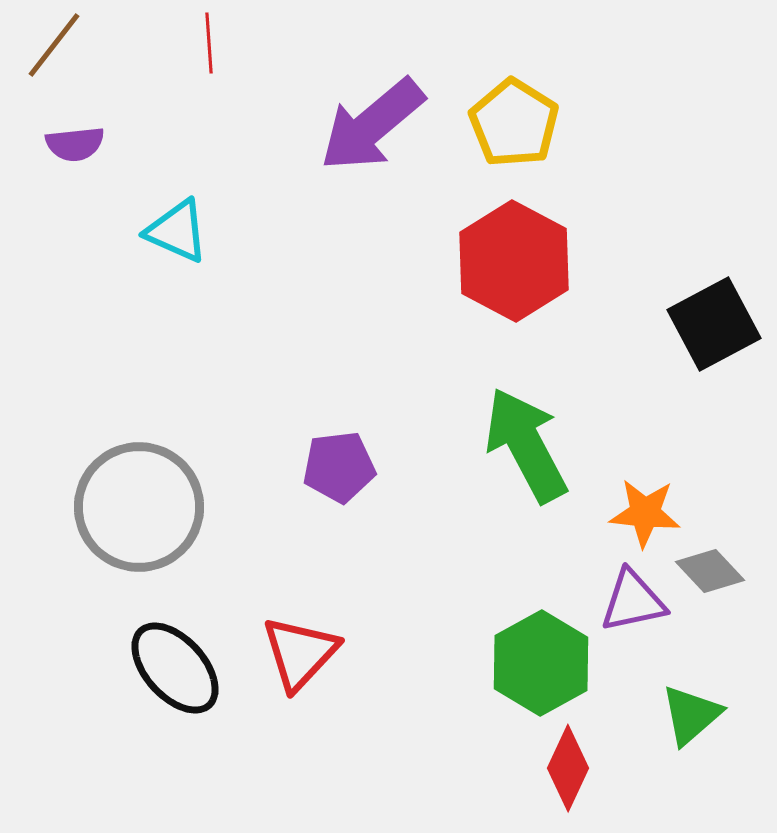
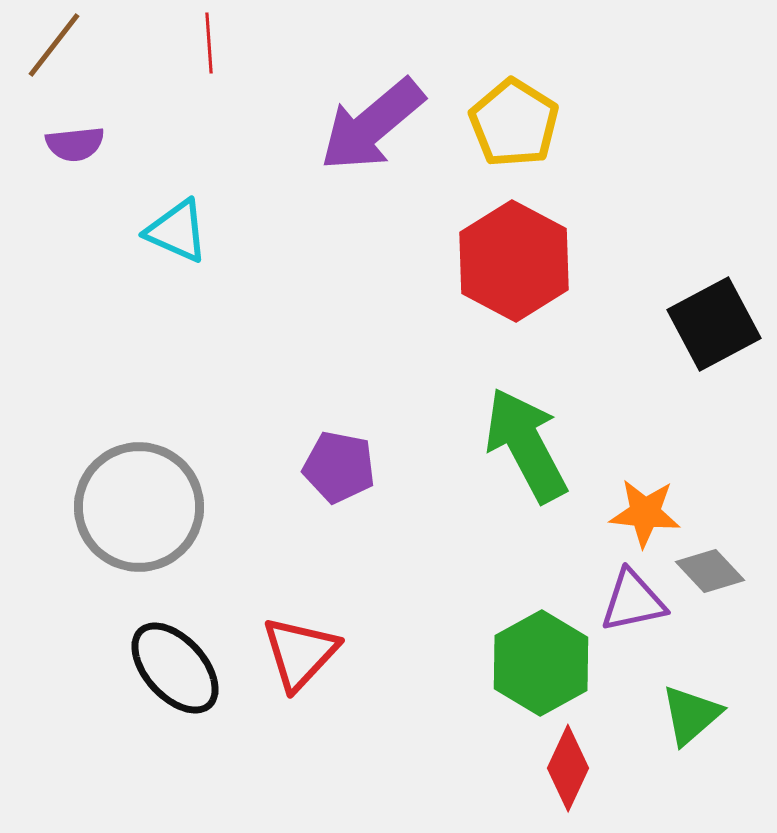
purple pentagon: rotated 18 degrees clockwise
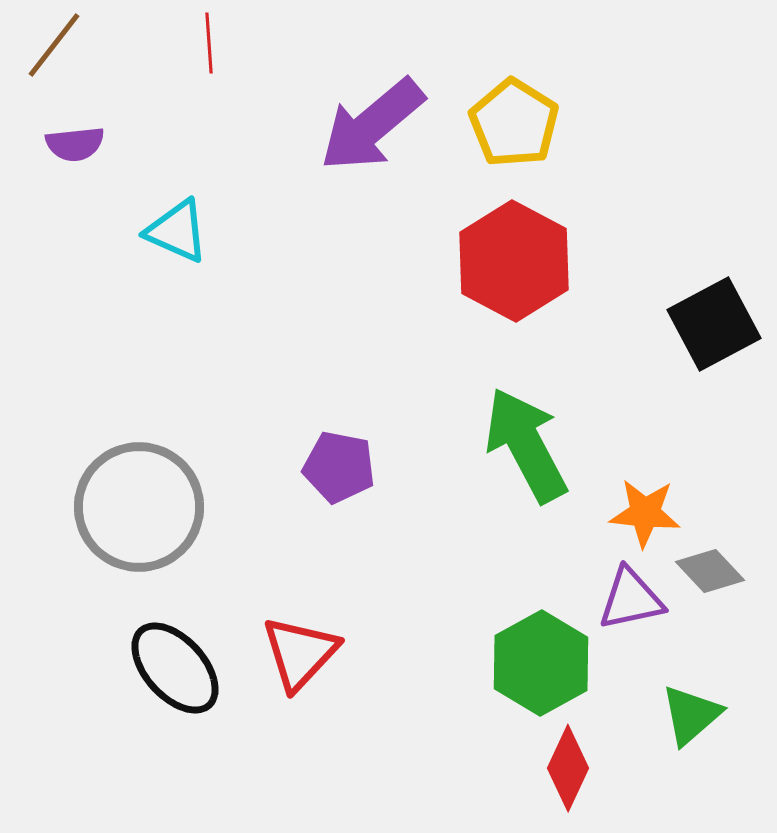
purple triangle: moved 2 px left, 2 px up
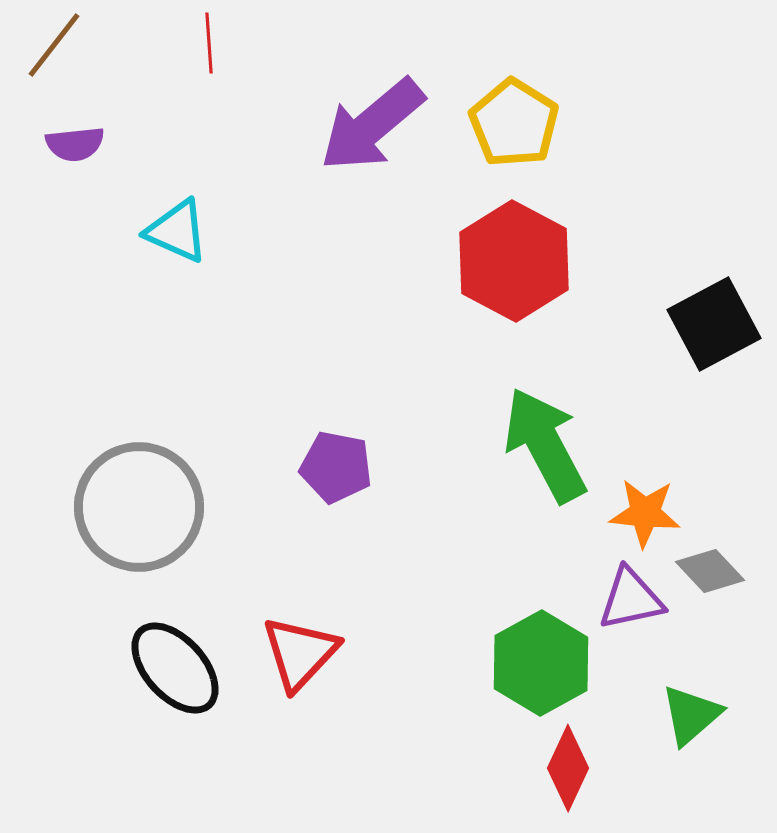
green arrow: moved 19 px right
purple pentagon: moved 3 px left
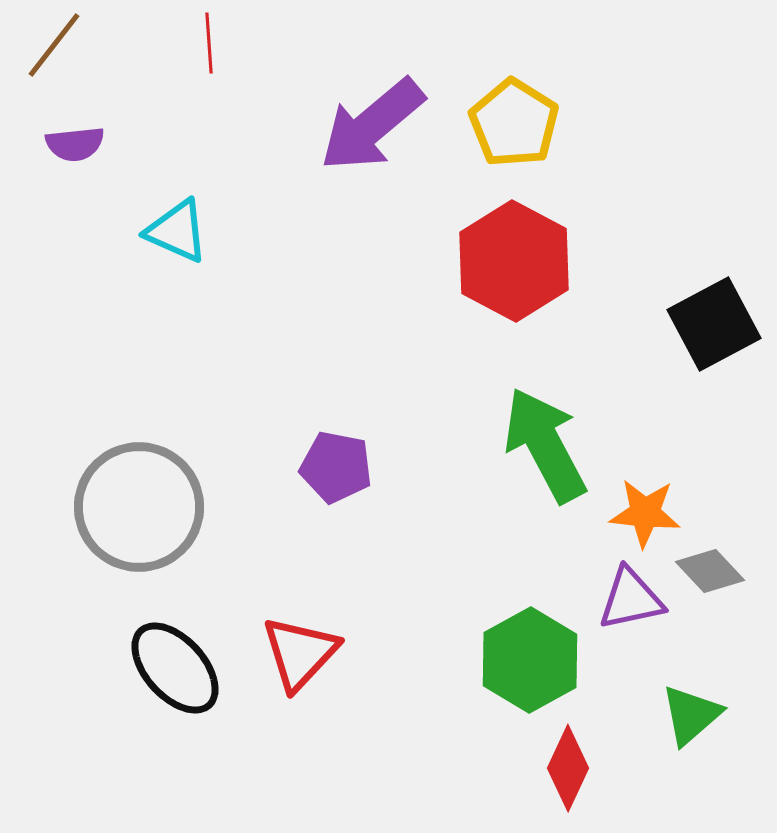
green hexagon: moved 11 px left, 3 px up
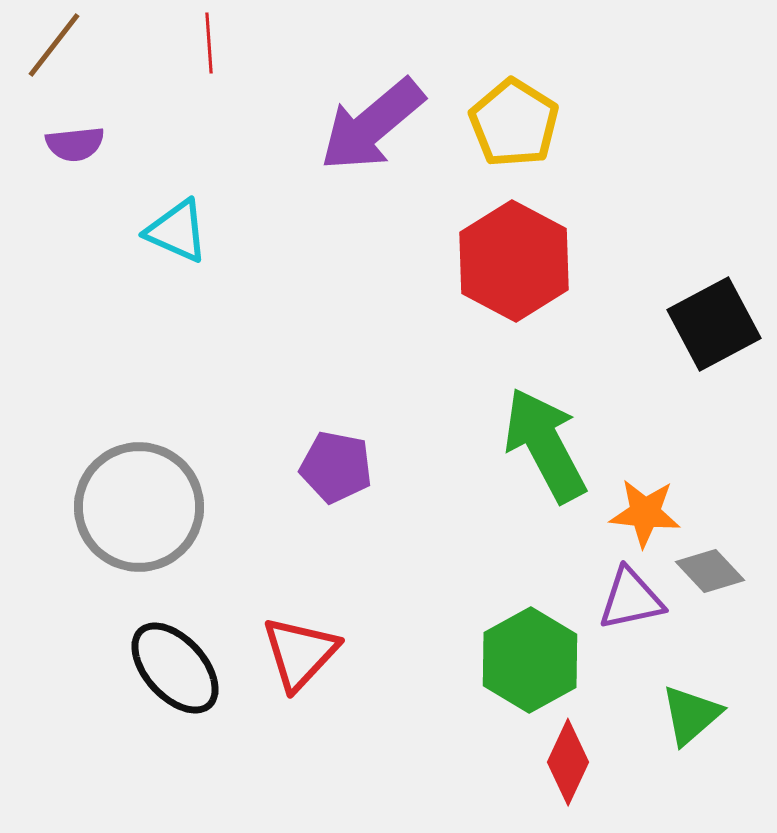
red diamond: moved 6 px up
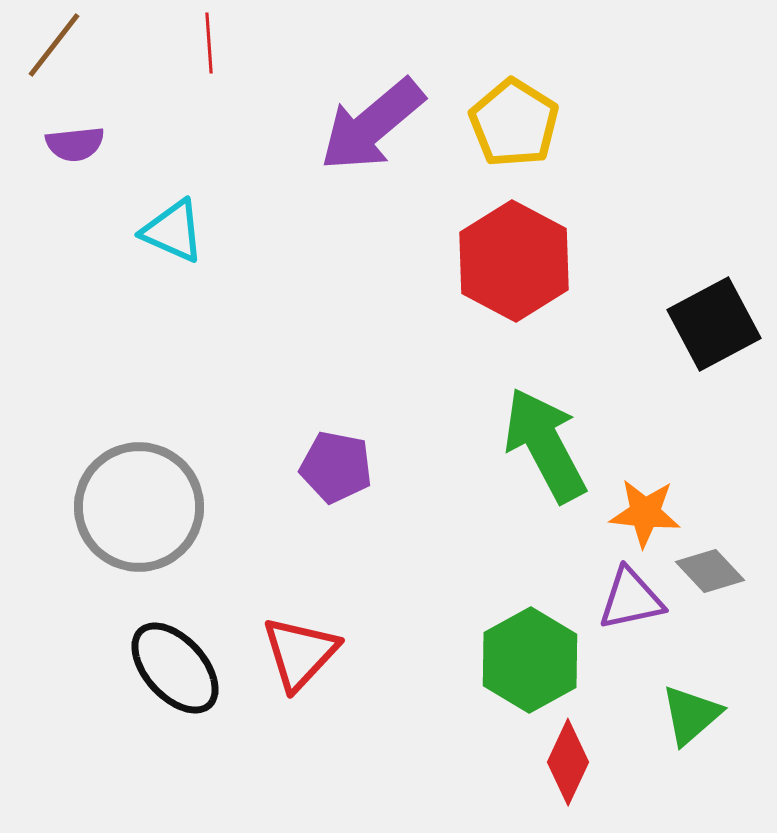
cyan triangle: moved 4 px left
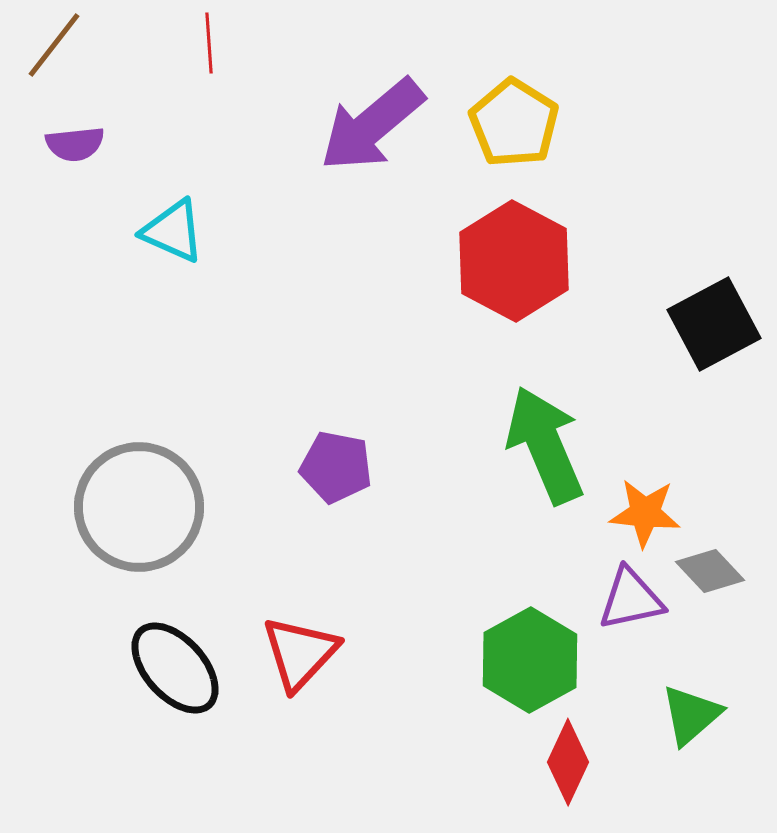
green arrow: rotated 5 degrees clockwise
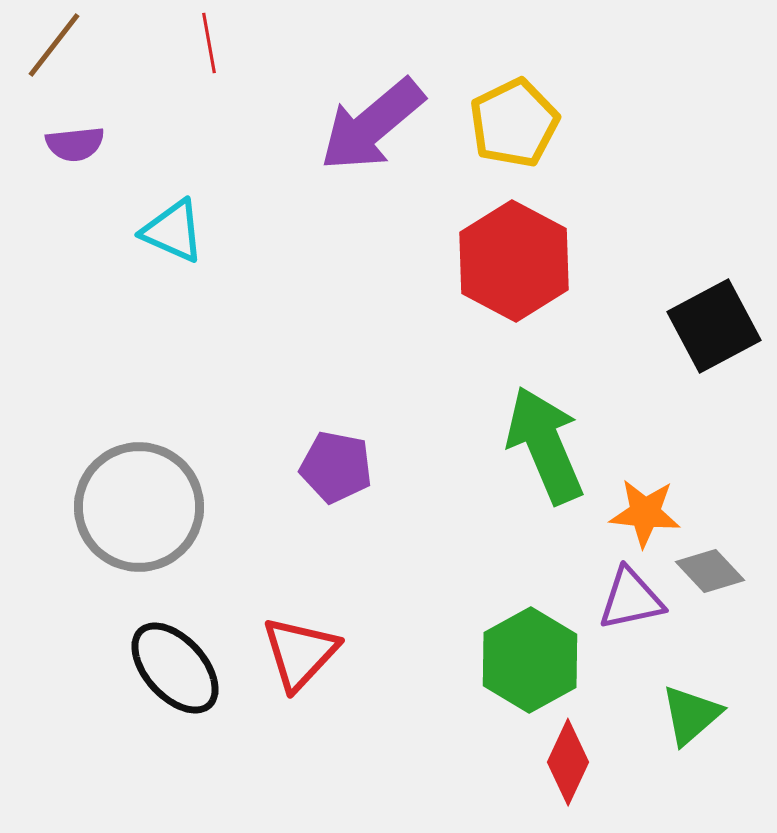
red line: rotated 6 degrees counterclockwise
yellow pentagon: rotated 14 degrees clockwise
black square: moved 2 px down
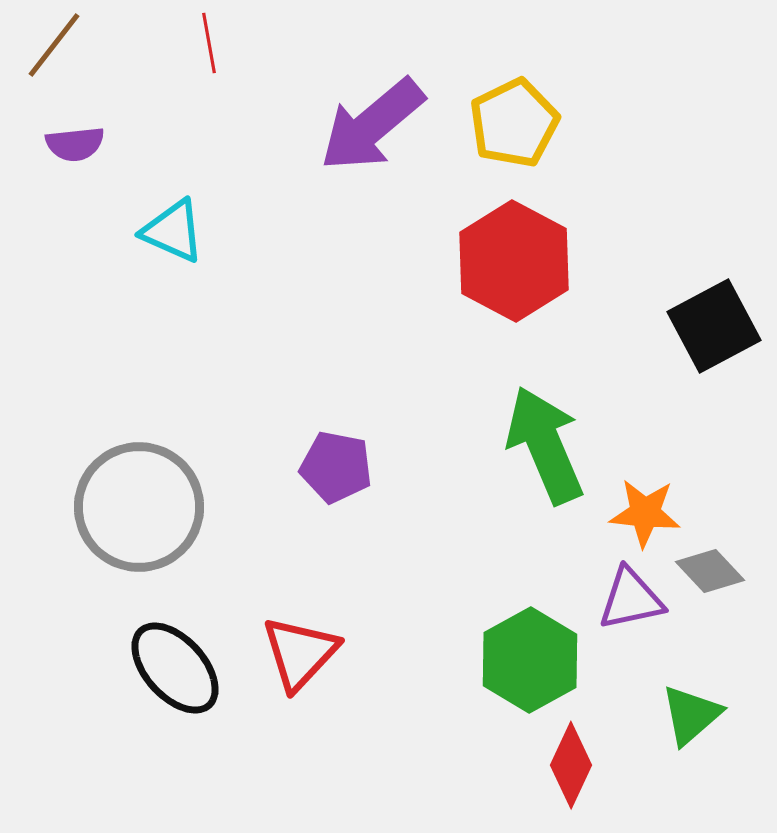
red diamond: moved 3 px right, 3 px down
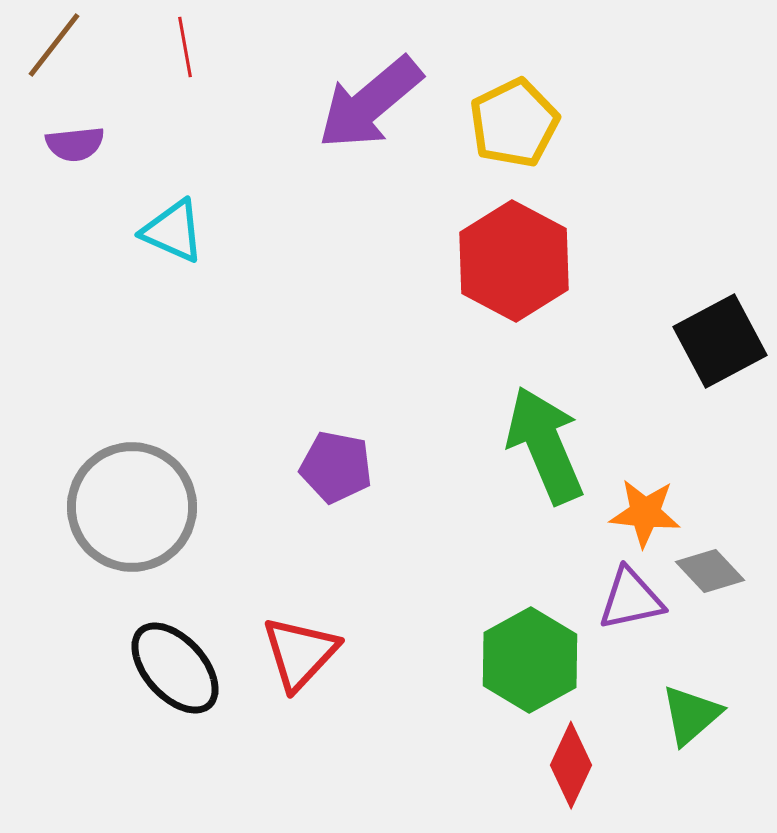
red line: moved 24 px left, 4 px down
purple arrow: moved 2 px left, 22 px up
black square: moved 6 px right, 15 px down
gray circle: moved 7 px left
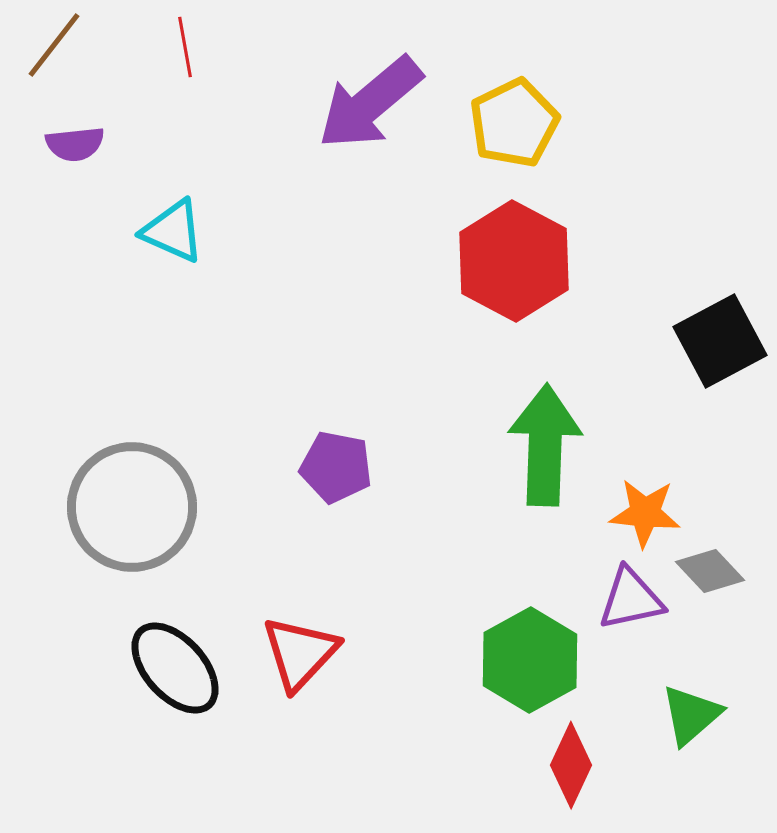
green arrow: rotated 25 degrees clockwise
